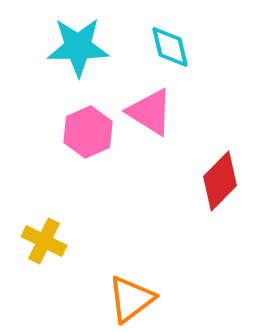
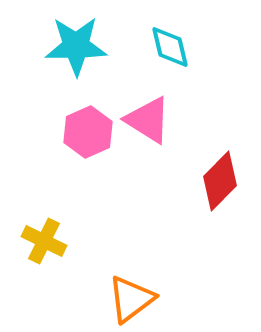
cyan star: moved 2 px left, 1 px up
pink triangle: moved 2 px left, 8 px down
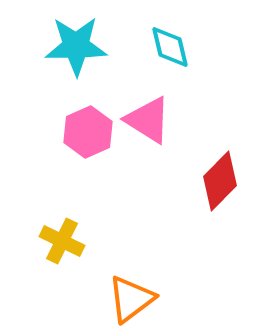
yellow cross: moved 18 px right
